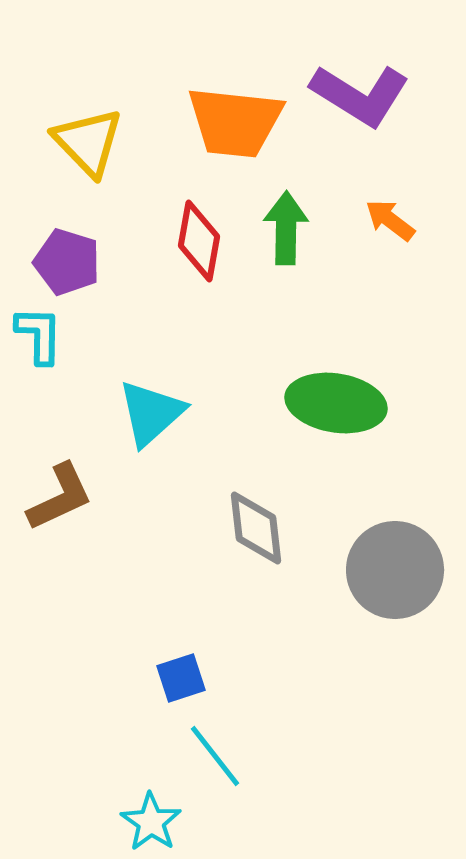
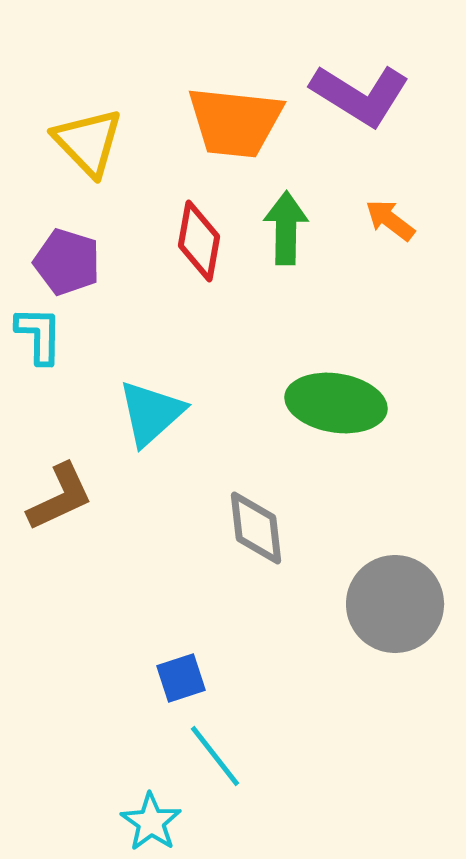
gray circle: moved 34 px down
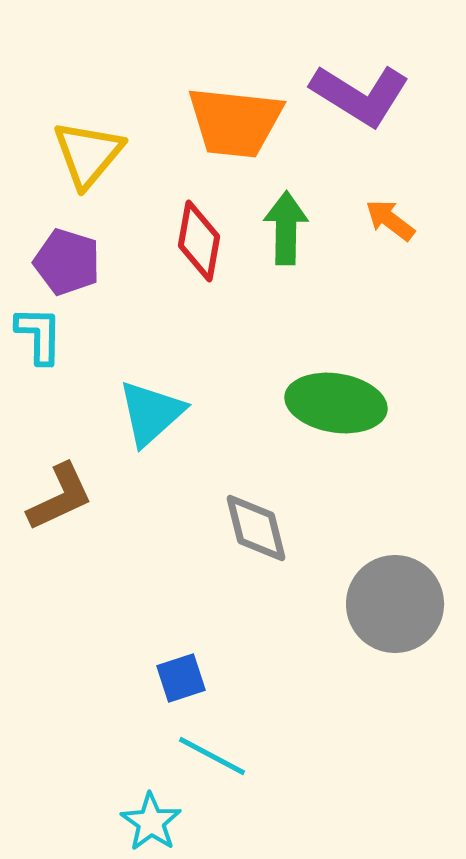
yellow triangle: moved 12 px down; rotated 24 degrees clockwise
gray diamond: rotated 8 degrees counterclockwise
cyan line: moved 3 px left; rotated 24 degrees counterclockwise
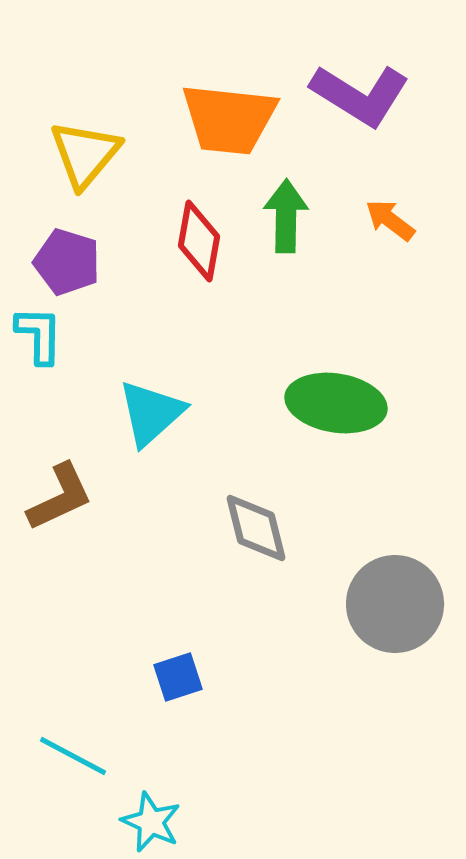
orange trapezoid: moved 6 px left, 3 px up
yellow triangle: moved 3 px left
green arrow: moved 12 px up
blue square: moved 3 px left, 1 px up
cyan line: moved 139 px left
cyan star: rotated 10 degrees counterclockwise
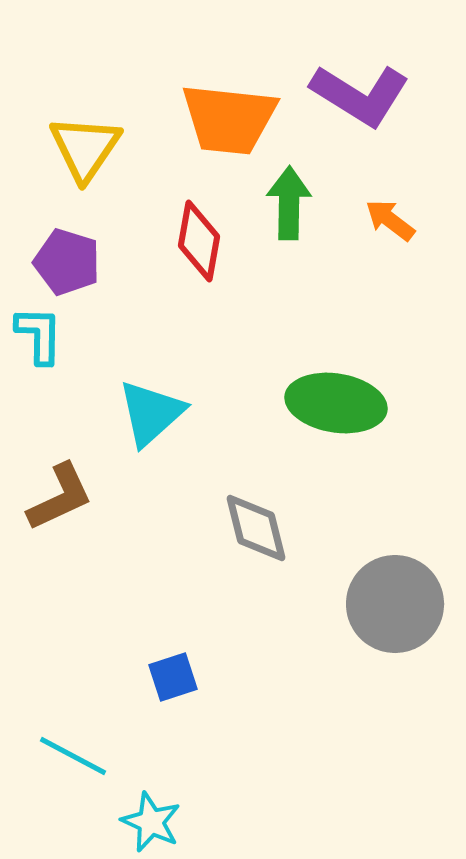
yellow triangle: moved 6 px up; rotated 6 degrees counterclockwise
green arrow: moved 3 px right, 13 px up
blue square: moved 5 px left
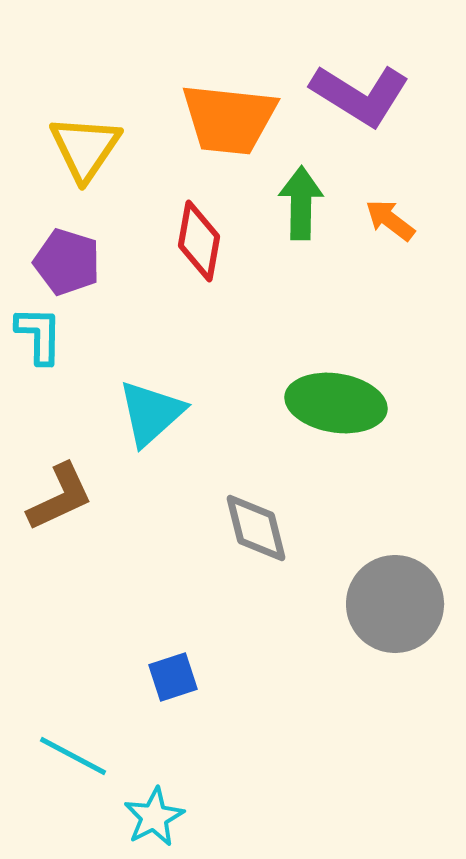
green arrow: moved 12 px right
cyan star: moved 3 px right, 5 px up; rotated 20 degrees clockwise
